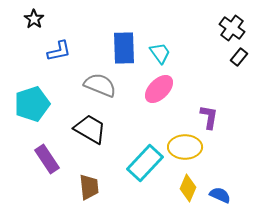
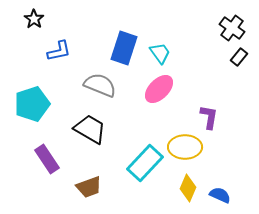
blue rectangle: rotated 20 degrees clockwise
brown trapezoid: rotated 76 degrees clockwise
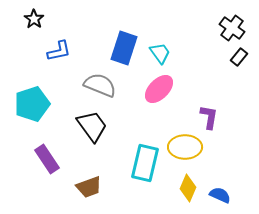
black trapezoid: moved 2 px right, 3 px up; rotated 24 degrees clockwise
cyan rectangle: rotated 30 degrees counterclockwise
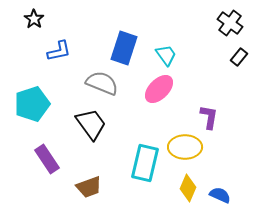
black cross: moved 2 px left, 5 px up
cyan trapezoid: moved 6 px right, 2 px down
gray semicircle: moved 2 px right, 2 px up
black trapezoid: moved 1 px left, 2 px up
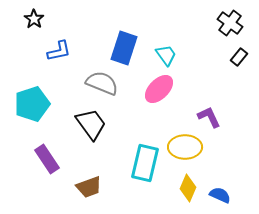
purple L-shape: rotated 35 degrees counterclockwise
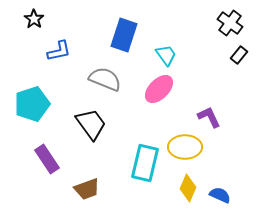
blue rectangle: moved 13 px up
black rectangle: moved 2 px up
gray semicircle: moved 3 px right, 4 px up
brown trapezoid: moved 2 px left, 2 px down
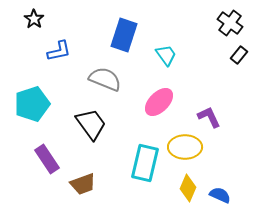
pink ellipse: moved 13 px down
brown trapezoid: moved 4 px left, 5 px up
